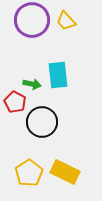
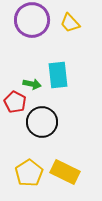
yellow trapezoid: moved 4 px right, 2 px down
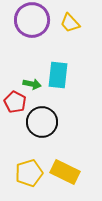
cyan rectangle: rotated 12 degrees clockwise
yellow pentagon: rotated 16 degrees clockwise
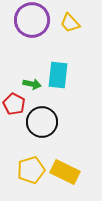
red pentagon: moved 1 px left, 2 px down
yellow pentagon: moved 2 px right, 3 px up
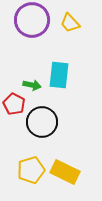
cyan rectangle: moved 1 px right
green arrow: moved 1 px down
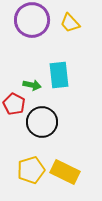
cyan rectangle: rotated 12 degrees counterclockwise
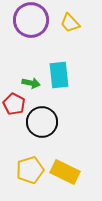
purple circle: moved 1 px left
green arrow: moved 1 px left, 2 px up
yellow pentagon: moved 1 px left
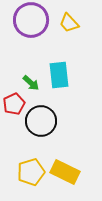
yellow trapezoid: moved 1 px left
green arrow: rotated 30 degrees clockwise
red pentagon: rotated 20 degrees clockwise
black circle: moved 1 px left, 1 px up
yellow pentagon: moved 1 px right, 2 px down
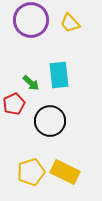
yellow trapezoid: moved 1 px right
black circle: moved 9 px right
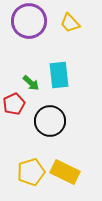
purple circle: moved 2 px left, 1 px down
